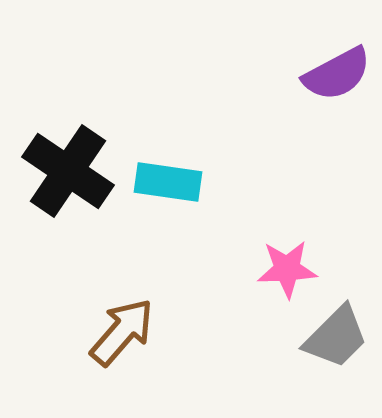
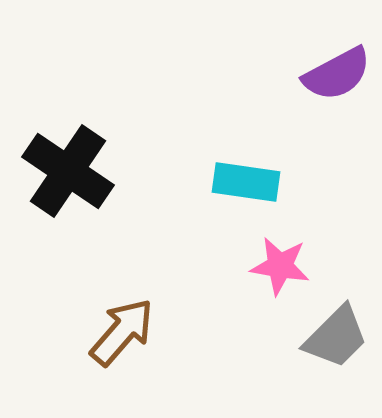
cyan rectangle: moved 78 px right
pink star: moved 7 px left, 3 px up; rotated 12 degrees clockwise
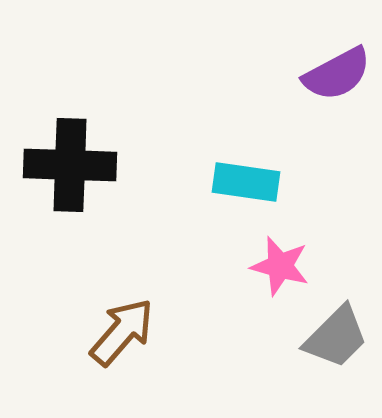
black cross: moved 2 px right, 6 px up; rotated 32 degrees counterclockwise
pink star: rotated 6 degrees clockwise
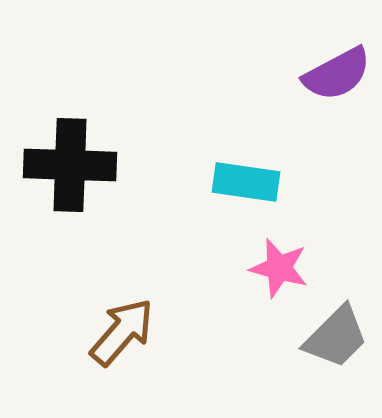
pink star: moved 1 px left, 2 px down
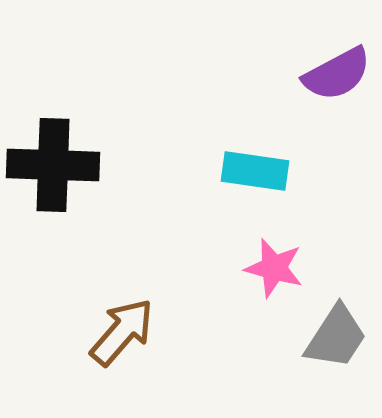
black cross: moved 17 px left
cyan rectangle: moved 9 px right, 11 px up
pink star: moved 5 px left
gray trapezoid: rotated 12 degrees counterclockwise
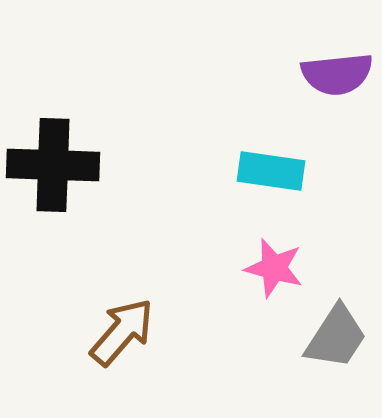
purple semicircle: rotated 22 degrees clockwise
cyan rectangle: moved 16 px right
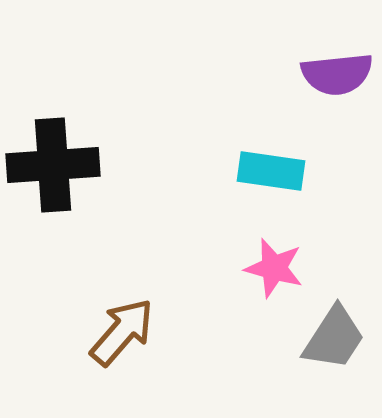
black cross: rotated 6 degrees counterclockwise
gray trapezoid: moved 2 px left, 1 px down
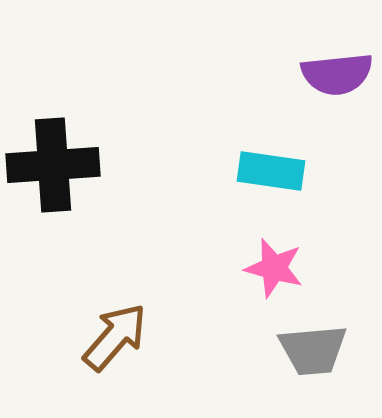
brown arrow: moved 7 px left, 5 px down
gray trapezoid: moved 21 px left, 12 px down; rotated 52 degrees clockwise
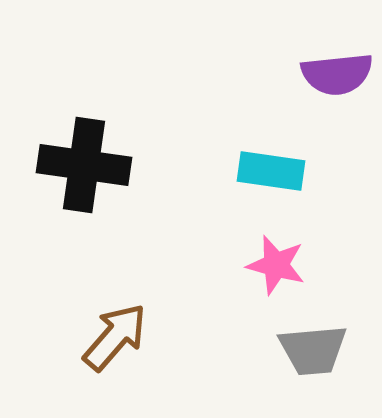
black cross: moved 31 px right; rotated 12 degrees clockwise
pink star: moved 2 px right, 3 px up
